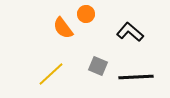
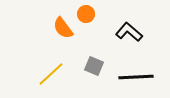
black L-shape: moved 1 px left
gray square: moved 4 px left
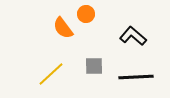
black L-shape: moved 4 px right, 4 px down
gray square: rotated 24 degrees counterclockwise
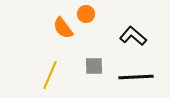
yellow line: moved 1 px left, 1 px down; rotated 24 degrees counterclockwise
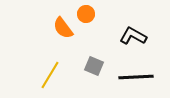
black L-shape: rotated 12 degrees counterclockwise
gray square: rotated 24 degrees clockwise
yellow line: rotated 8 degrees clockwise
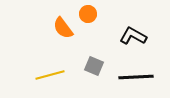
orange circle: moved 2 px right
yellow line: rotated 44 degrees clockwise
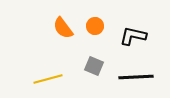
orange circle: moved 7 px right, 12 px down
black L-shape: rotated 16 degrees counterclockwise
yellow line: moved 2 px left, 4 px down
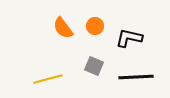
black L-shape: moved 4 px left, 2 px down
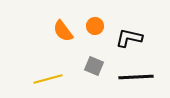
orange semicircle: moved 3 px down
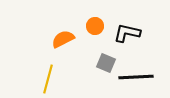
orange semicircle: moved 8 px down; rotated 100 degrees clockwise
black L-shape: moved 2 px left, 5 px up
gray square: moved 12 px right, 3 px up
yellow line: rotated 60 degrees counterclockwise
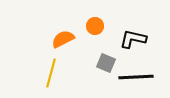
black L-shape: moved 6 px right, 6 px down
yellow line: moved 3 px right, 6 px up
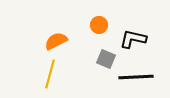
orange circle: moved 4 px right, 1 px up
orange semicircle: moved 7 px left, 2 px down
gray square: moved 4 px up
yellow line: moved 1 px left, 1 px down
